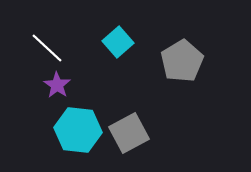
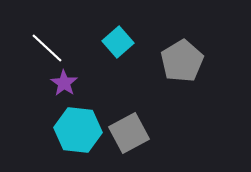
purple star: moved 7 px right, 2 px up
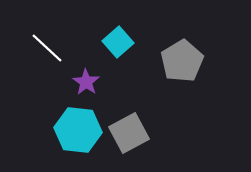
purple star: moved 22 px right, 1 px up
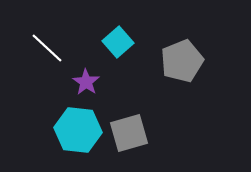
gray pentagon: rotated 9 degrees clockwise
gray square: rotated 12 degrees clockwise
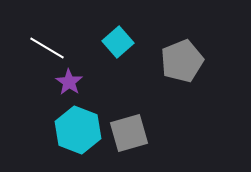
white line: rotated 12 degrees counterclockwise
purple star: moved 17 px left
cyan hexagon: rotated 15 degrees clockwise
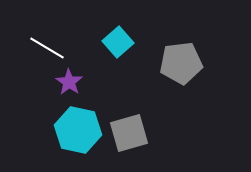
gray pentagon: moved 1 px left, 2 px down; rotated 15 degrees clockwise
cyan hexagon: rotated 9 degrees counterclockwise
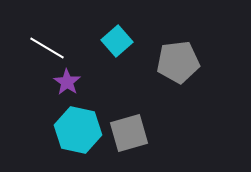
cyan square: moved 1 px left, 1 px up
gray pentagon: moved 3 px left, 1 px up
purple star: moved 2 px left
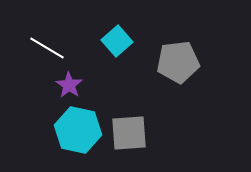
purple star: moved 2 px right, 3 px down
gray square: rotated 12 degrees clockwise
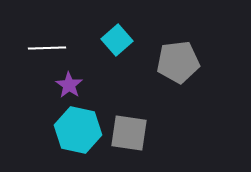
cyan square: moved 1 px up
white line: rotated 33 degrees counterclockwise
gray square: rotated 12 degrees clockwise
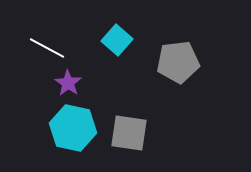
cyan square: rotated 8 degrees counterclockwise
white line: rotated 30 degrees clockwise
purple star: moved 1 px left, 2 px up
cyan hexagon: moved 5 px left, 2 px up
